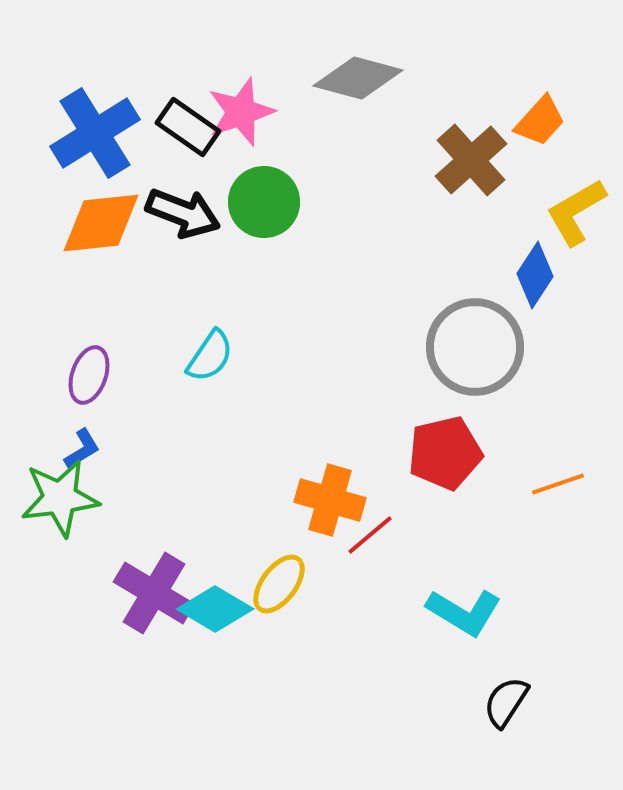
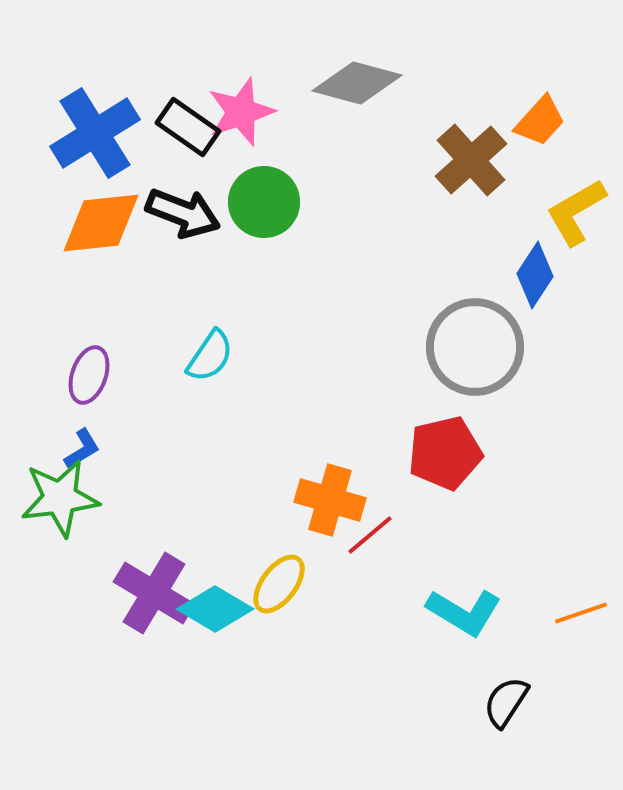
gray diamond: moved 1 px left, 5 px down
orange line: moved 23 px right, 129 px down
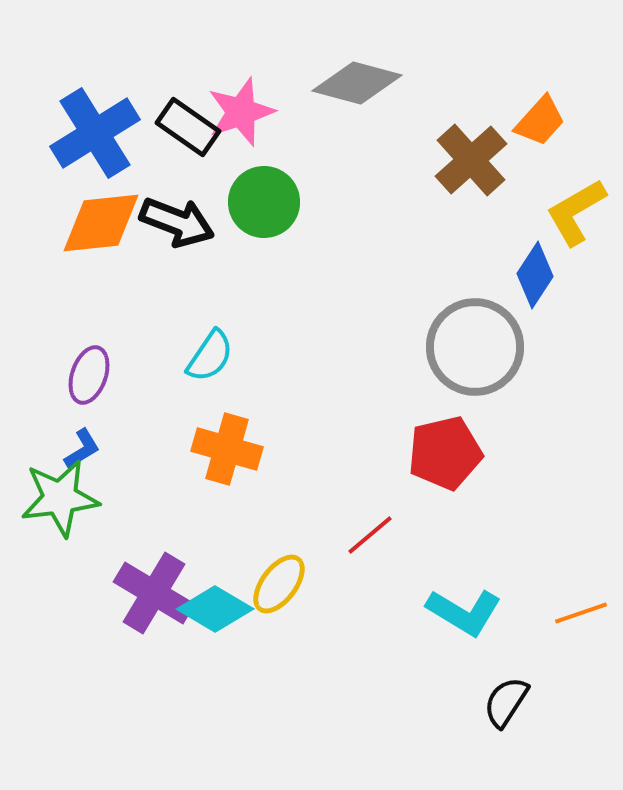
black arrow: moved 6 px left, 9 px down
orange cross: moved 103 px left, 51 px up
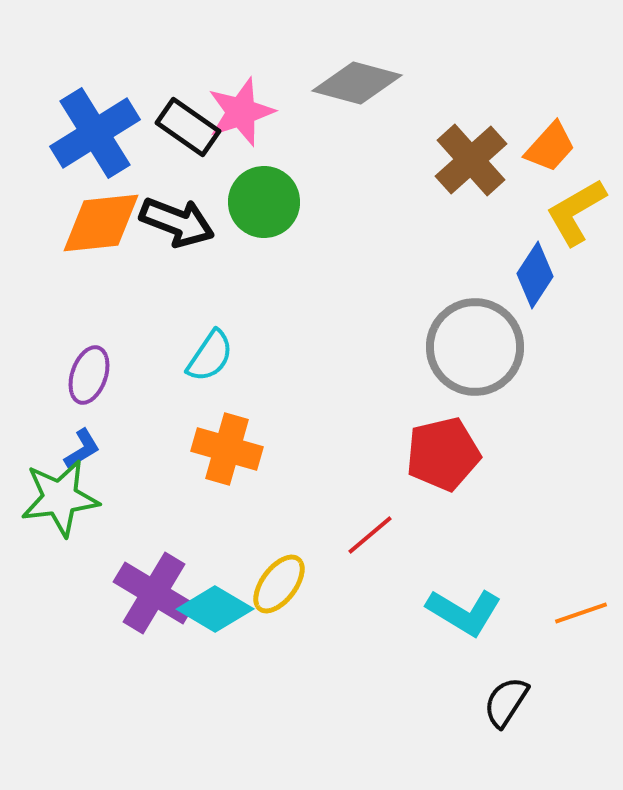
orange trapezoid: moved 10 px right, 26 px down
red pentagon: moved 2 px left, 1 px down
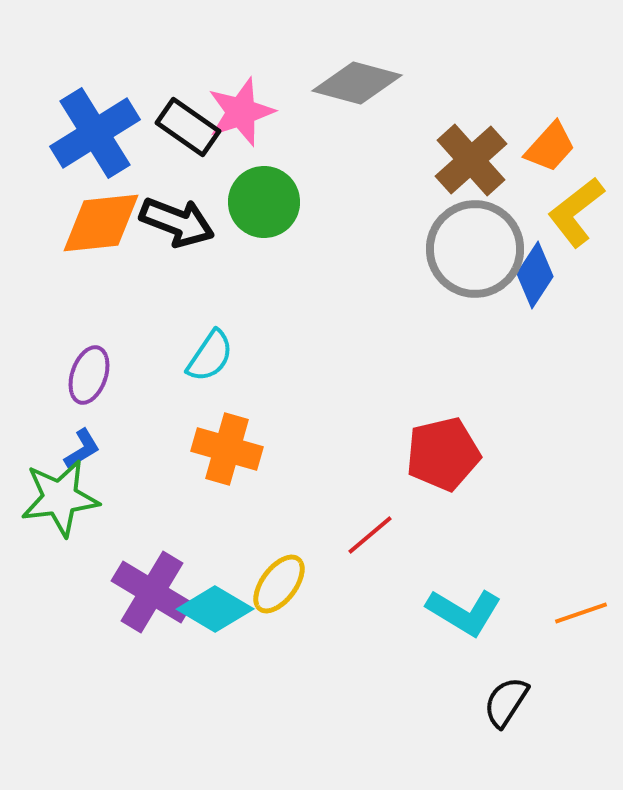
yellow L-shape: rotated 8 degrees counterclockwise
gray circle: moved 98 px up
purple cross: moved 2 px left, 1 px up
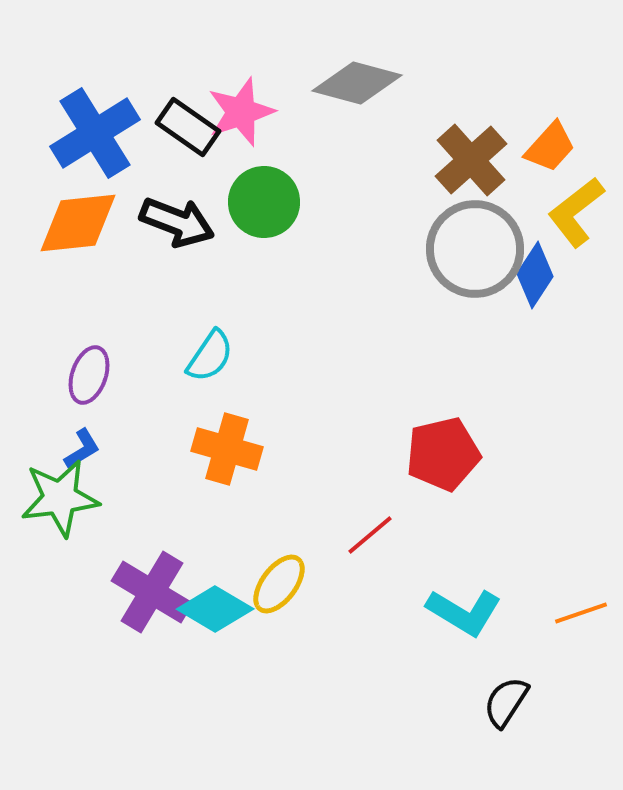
orange diamond: moved 23 px left
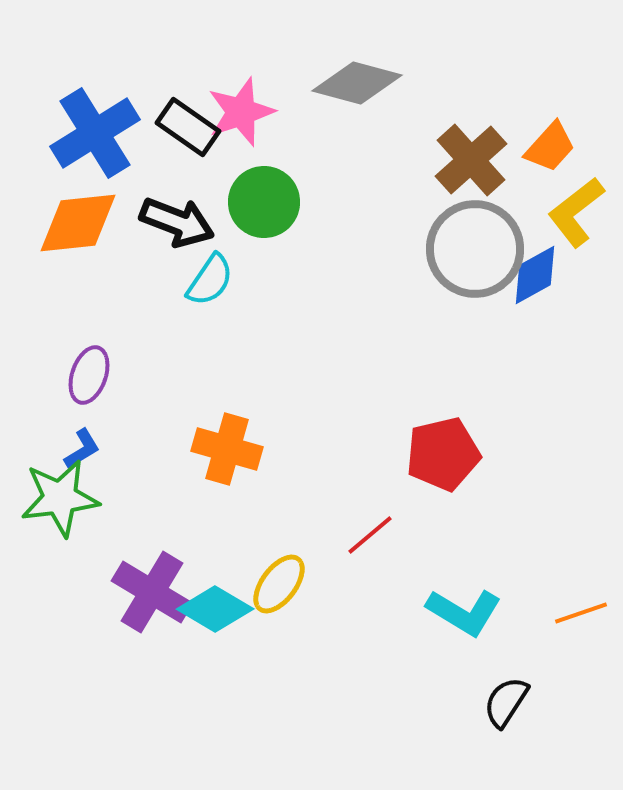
blue diamond: rotated 28 degrees clockwise
cyan semicircle: moved 76 px up
